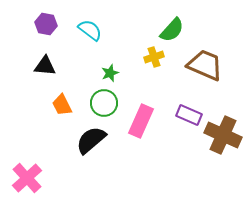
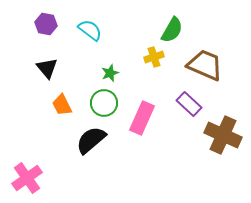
green semicircle: rotated 12 degrees counterclockwise
black triangle: moved 2 px right, 2 px down; rotated 45 degrees clockwise
purple rectangle: moved 11 px up; rotated 20 degrees clockwise
pink rectangle: moved 1 px right, 3 px up
pink cross: rotated 8 degrees clockwise
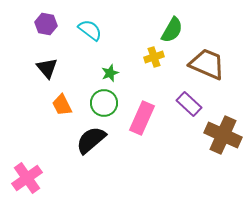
brown trapezoid: moved 2 px right, 1 px up
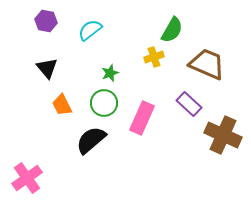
purple hexagon: moved 3 px up
cyan semicircle: rotated 75 degrees counterclockwise
